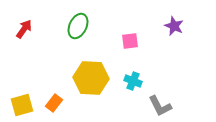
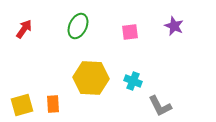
pink square: moved 9 px up
orange rectangle: moved 1 px left, 1 px down; rotated 42 degrees counterclockwise
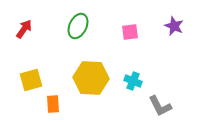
yellow square: moved 9 px right, 25 px up
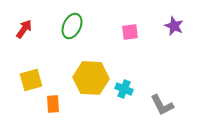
green ellipse: moved 6 px left
cyan cross: moved 9 px left, 8 px down
gray L-shape: moved 2 px right, 1 px up
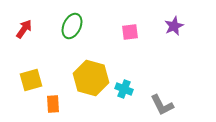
purple star: rotated 24 degrees clockwise
yellow hexagon: rotated 12 degrees clockwise
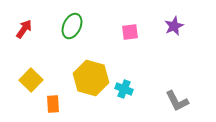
yellow square: rotated 30 degrees counterclockwise
gray L-shape: moved 15 px right, 4 px up
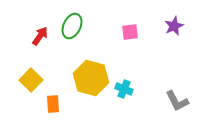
red arrow: moved 16 px right, 7 px down
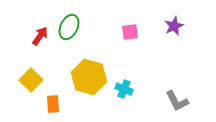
green ellipse: moved 3 px left, 1 px down
yellow hexagon: moved 2 px left, 1 px up
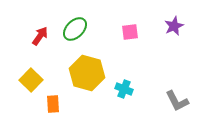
green ellipse: moved 6 px right, 2 px down; rotated 20 degrees clockwise
yellow hexagon: moved 2 px left, 4 px up
